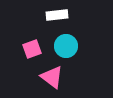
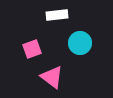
cyan circle: moved 14 px right, 3 px up
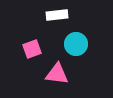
cyan circle: moved 4 px left, 1 px down
pink triangle: moved 5 px right, 3 px up; rotated 30 degrees counterclockwise
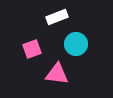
white rectangle: moved 2 px down; rotated 15 degrees counterclockwise
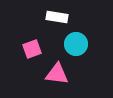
white rectangle: rotated 30 degrees clockwise
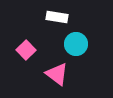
pink square: moved 6 px left, 1 px down; rotated 24 degrees counterclockwise
pink triangle: rotated 30 degrees clockwise
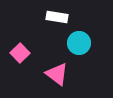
cyan circle: moved 3 px right, 1 px up
pink square: moved 6 px left, 3 px down
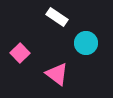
white rectangle: rotated 25 degrees clockwise
cyan circle: moved 7 px right
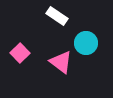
white rectangle: moved 1 px up
pink triangle: moved 4 px right, 12 px up
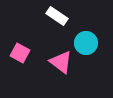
pink square: rotated 18 degrees counterclockwise
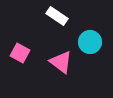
cyan circle: moved 4 px right, 1 px up
